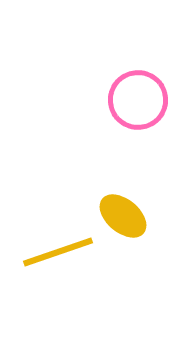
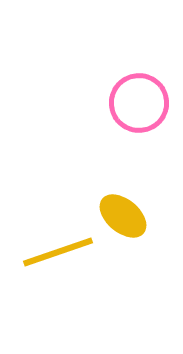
pink circle: moved 1 px right, 3 px down
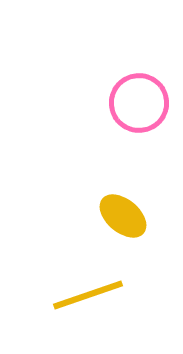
yellow line: moved 30 px right, 43 px down
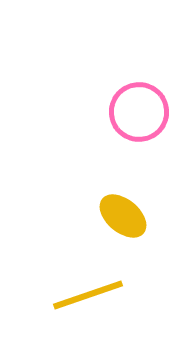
pink circle: moved 9 px down
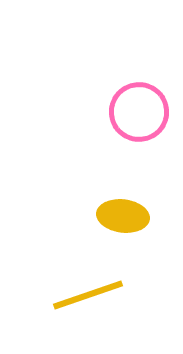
yellow ellipse: rotated 33 degrees counterclockwise
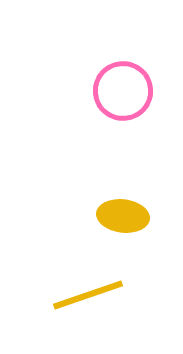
pink circle: moved 16 px left, 21 px up
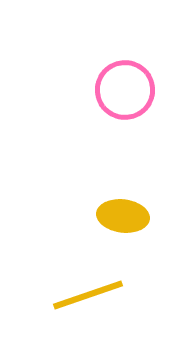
pink circle: moved 2 px right, 1 px up
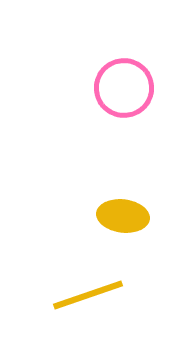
pink circle: moved 1 px left, 2 px up
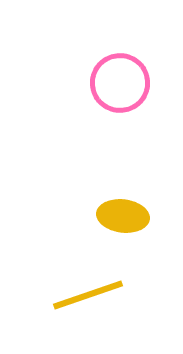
pink circle: moved 4 px left, 5 px up
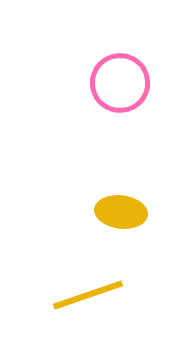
yellow ellipse: moved 2 px left, 4 px up
